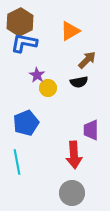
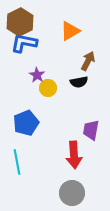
brown arrow: moved 1 px right, 1 px down; rotated 18 degrees counterclockwise
purple trapezoid: rotated 10 degrees clockwise
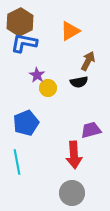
purple trapezoid: rotated 65 degrees clockwise
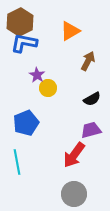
black semicircle: moved 13 px right, 17 px down; rotated 18 degrees counterclockwise
red arrow: rotated 40 degrees clockwise
gray circle: moved 2 px right, 1 px down
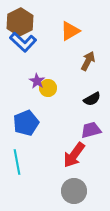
blue L-shape: moved 1 px left, 1 px up; rotated 148 degrees counterclockwise
purple star: moved 6 px down
gray circle: moved 3 px up
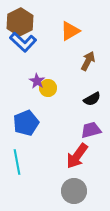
red arrow: moved 3 px right, 1 px down
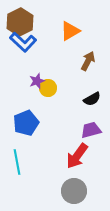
purple star: rotated 21 degrees clockwise
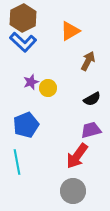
brown hexagon: moved 3 px right, 4 px up
purple star: moved 6 px left, 1 px down
blue pentagon: moved 2 px down
gray circle: moved 1 px left
